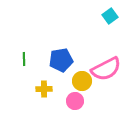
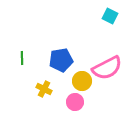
cyan square: rotated 28 degrees counterclockwise
green line: moved 2 px left, 1 px up
pink semicircle: moved 1 px right, 1 px up
yellow cross: rotated 28 degrees clockwise
pink circle: moved 1 px down
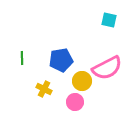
cyan square: moved 1 px left, 4 px down; rotated 14 degrees counterclockwise
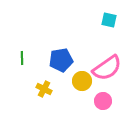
pink semicircle: rotated 8 degrees counterclockwise
pink circle: moved 28 px right, 1 px up
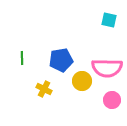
pink semicircle: rotated 36 degrees clockwise
pink circle: moved 9 px right, 1 px up
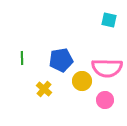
yellow cross: rotated 14 degrees clockwise
pink circle: moved 7 px left
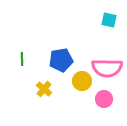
green line: moved 1 px down
pink circle: moved 1 px left, 1 px up
